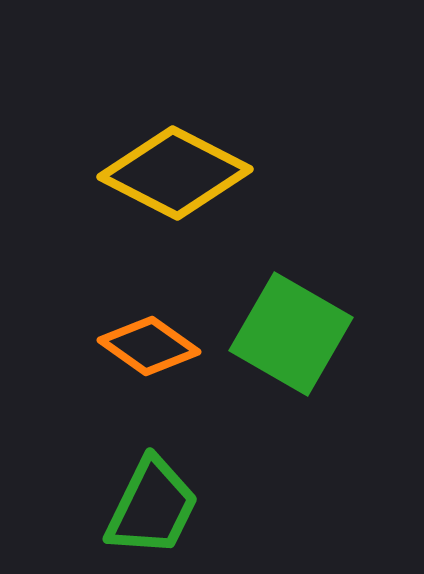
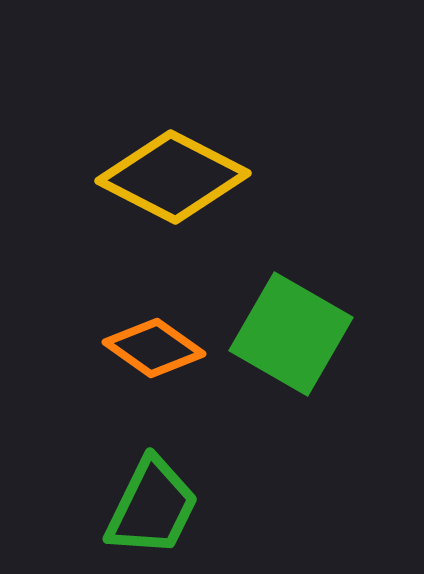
yellow diamond: moved 2 px left, 4 px down
orange diamond: moved 5 px right, 2 px down
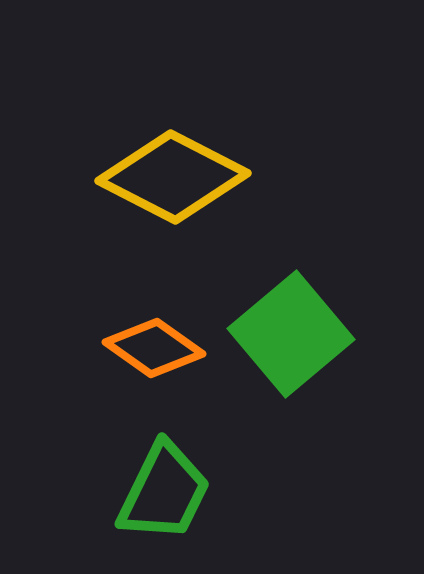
green square: rotated 20 degrees clockwise
green trapezoid: moved 12 px right, 15 px up
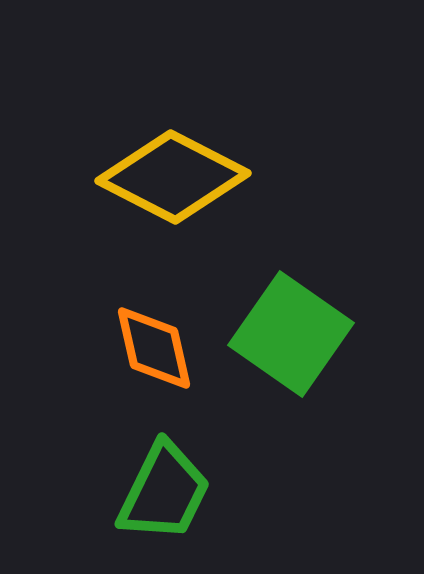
green square: rotated 15 degrees counterclockwise
orange diamond: rotated 42 degrees clockwise
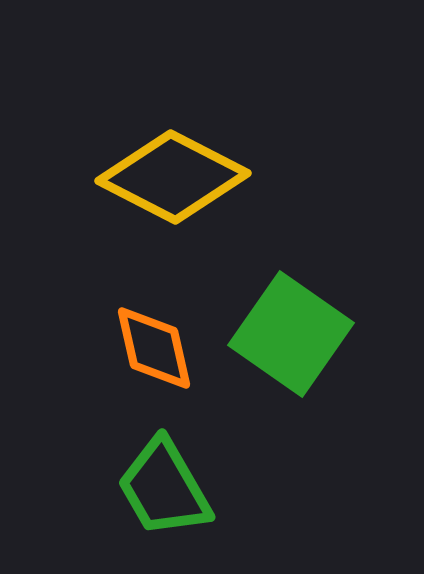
green trapezoid: moved 4 px up; rotated 124 degrees clockwise
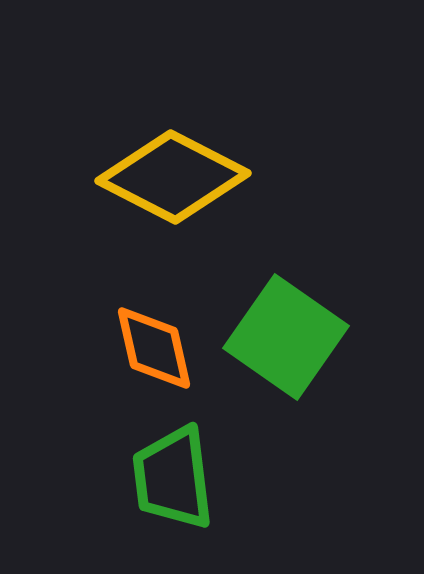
green square: moved 5 px left, 3 px down
green trapezoid: moved 9 px right, 10 px up; rotated 23 degrees clockwise
